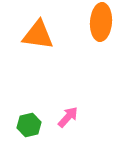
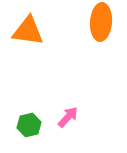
orange triangle: moved 10 px left, 4 px up
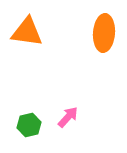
orange ellipse: moved 3 px right, 11 px down
orange triangle: moved 1 px left, 1 px down
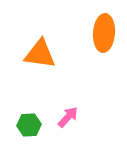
orange triangle: moved 13 px right, 22 px down
green hexagon: rotated 10 degrees clockwise
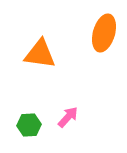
orange ellipse: rotated 12 degrees clockwise
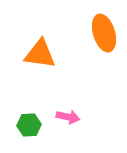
orange ellipse: rotated 33 degrees counterclockwise
pink arrow: rotated 60 degrees clockwise
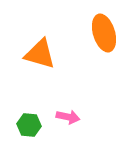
orange triangle: rotated 8 degrees clockwise
green hexagon: rotated 10 degrees clockwise
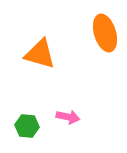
orange ellipse: moved 1 px right
green hexagon: moved 2 px left, 1 px down
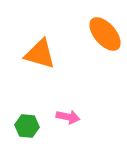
orange ellipse: moved 1 px down; rotated 24 degrees counterclockwise
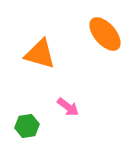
pink arrow: moved 10 px up; rotated 25 degrees clockwise
green hexagon: rotated 15 degrees counterclockwise
